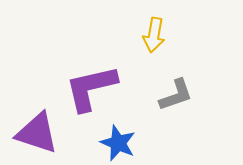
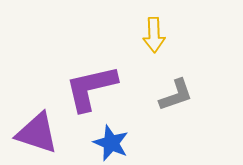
yellow arrow: rotated 12 degrees counterclockwise
blue star: moved 7 px left
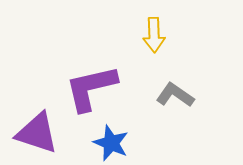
gray L-shape: moved 1 px left; rotated 126 degrees counterclockwise
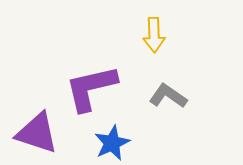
gray L-shape: moved 7 px left, 1 px down
blue star: moved 1 px right; rotated 24 degrees clockwise
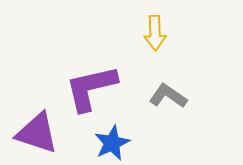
yellow arrow: moved 1 px right, 2 px up
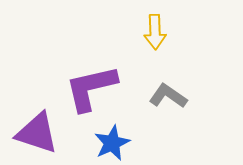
yellow arrow: moved 1 px up
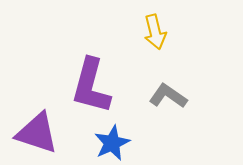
yellow arrow: rotated 12 degrees counterclockwise
purple L-shape: moved 2 px up; rotated 62 degrees counterclockwise
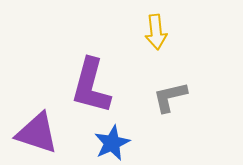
yellow arrow: moved 1 px right; rotated 8 degrees clockwise
gray L-shape: moved 2 px right, 1 px down; rotated 48 degrees counterclockwise
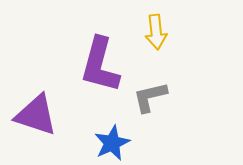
purple L-shape: moved 9 px right, 21 px up
gray L-shape: moved 20 px left
purple triangle: moved 1 px left, 18 px up
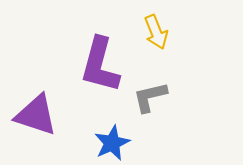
yellow arrow: rotated 16 degrees counterclockwise
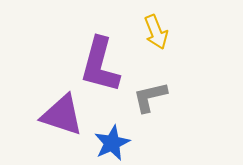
purple triangle: moved 26 px right
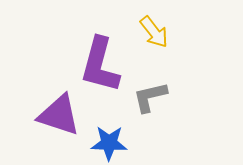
yellow arrow: moved 2 px left; rotated 16 degrees counterclockwise
purple triangle: moved 3 px left
blue star: moved 3 px left; rotated 27 degrees clockwise
